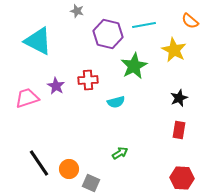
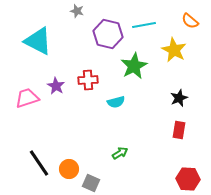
red hexagon: moved 6 px right, 1 px down
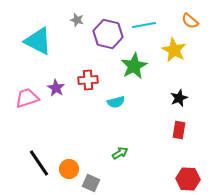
gray star: moved 9 px down
purple star: moved 2 px down
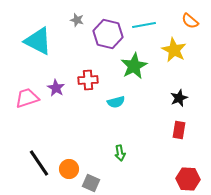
green arrow: rotated 112 degrees clockwise
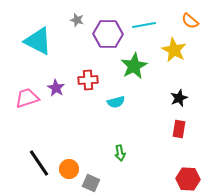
purple hexagon: rotated 12 degrees counterclockwise
red rectangle: moved 1 px up
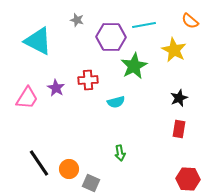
purple hexagon: moved 3 px right, 3 px down
pink trapezoid: rotated 140 degrees clockwise
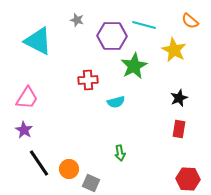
cyan line: rotated 25 degrees clockwise
purple hexagon: moved 1 px right, 1 px up
purple star: moved 32 px left, 42 px down
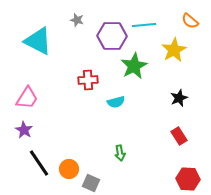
cyan line: rotated 20 degrees counterclockwise
yellow star: rotated 15 degrees clockwise
red rectangle: moved 7 px down; rotated 42 degrees counterclockwise
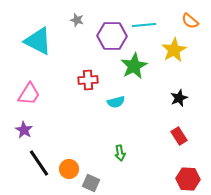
pink trapezoid: moved 2 px right, 4 px up
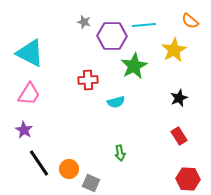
gray star: moved 7 px right, 2 px down
cyan triangle: moved 8 px left, 12 px down
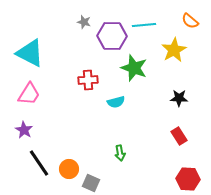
green star: moved 2 px down; rotated 24 degrees counterclockwise
black star: rotated 24 degrees clockwise
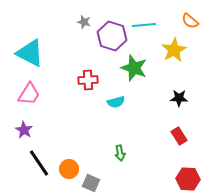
purple hexagon: rotated 16 degrees clockwise
